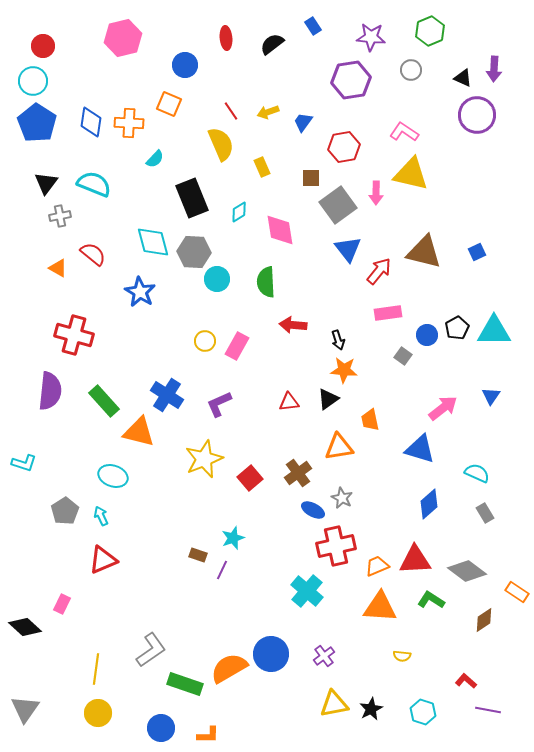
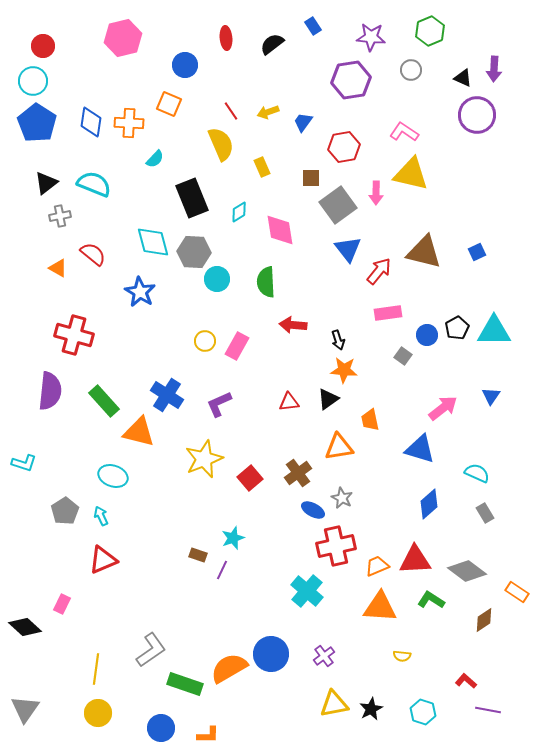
black triangle at (46, 183): rotated 15 degrees clockwise
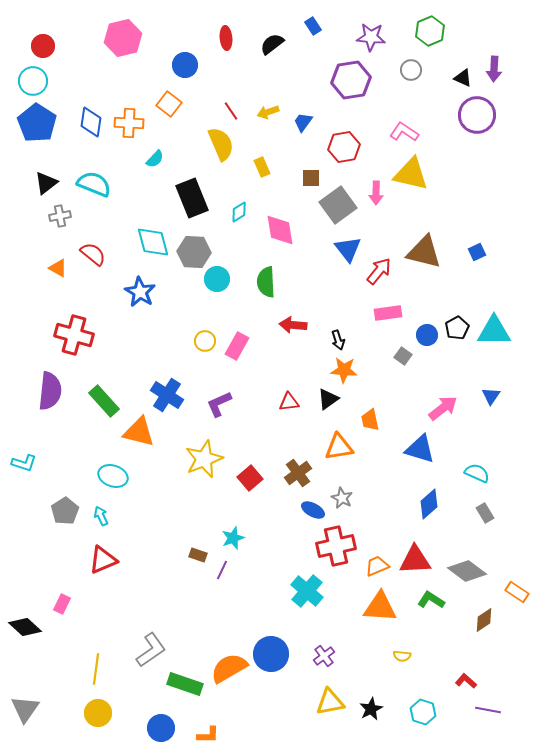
orange square at (169, 104): rotated 15 degrees clockwise
yellow triangle at (334, 704): moved 4 px left, 2 px up
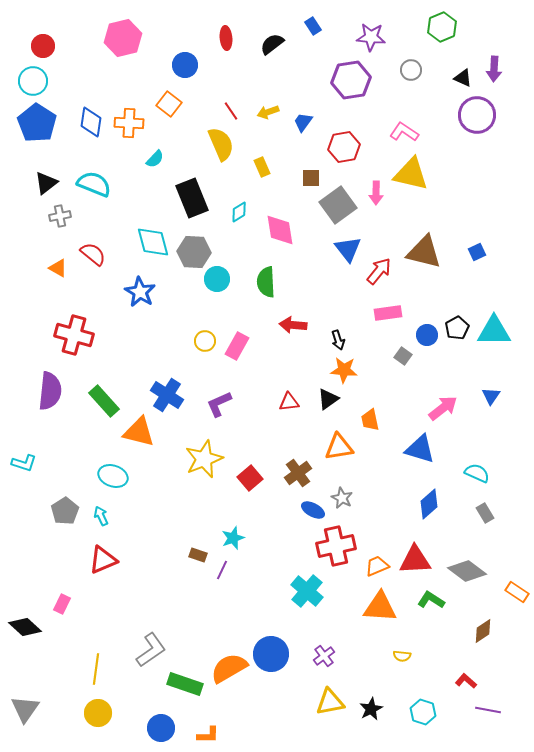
green hexagon at (430, 31): moved 12 px right, 4 px up
brown diamond at (484, 620): moved 1 px left, 11 px down
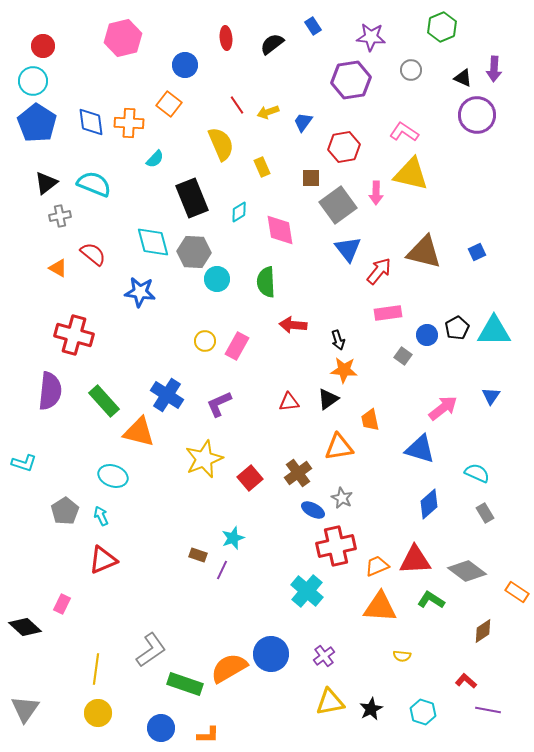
red line at (231, 111): moved 6 px right, 6 px up
blue diamond at (91, 122): rotated 16 degrees counterclockwise
blue star at (140, 292): rotated 24 degrees counterclockwise
